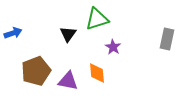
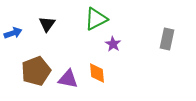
green triangle: moved 1 px left; rotated 10 degrees counterclockwise
black triangle: moved 21 px left, 10 px up
purple star: moved 3 px up
purple triangle: moved 2 px up
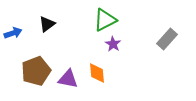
green triangle: moved 9 px right, 1 px down
black triangle: rotated 18 degrees clockwise
gray rectangle: rotated 30 degrees clockwise
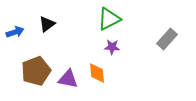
green triangle: moved 4 px right, 1 px up
blue arrow: moved 2 px right, 1 px up
purple star: moved 1 px left, 3 px down; rotated 28 degrees counterclockwise
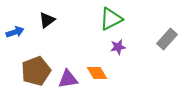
green triangle: moved 2 px right
black triangle: moved 4 px up
purple star: moved 6 px right; rotated 14 degrees counterclockwise
orange diamond: rotated 25 degrees counterclockwise
purple triangle: rotated 20 degrees counterclockwise
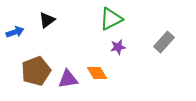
gray rectangle: moved 3 px left, 3 px down
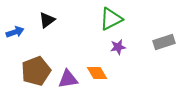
gray rectangle: rotated 30 degrees clockwise
